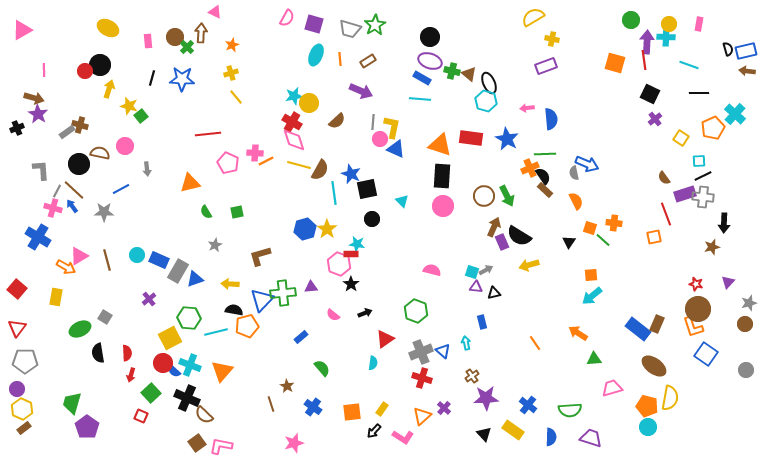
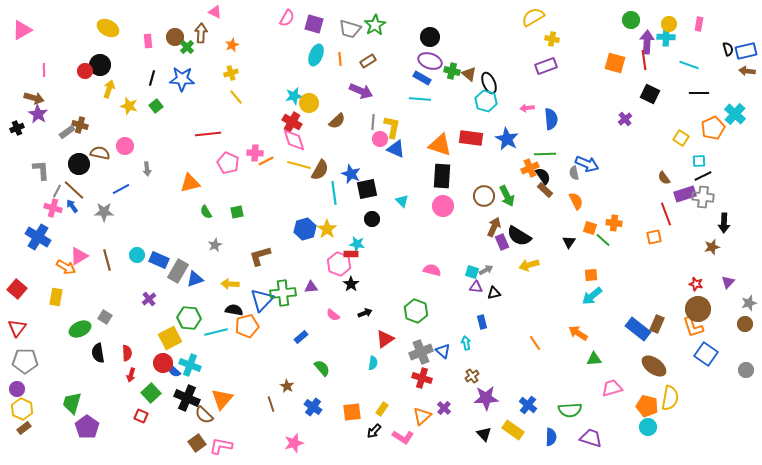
green square at (141, 116): moved 15 px right, 10 px up
purple cross at (655, 119): moved 30 px left
orange triangle at (222, 371): moved 28 px down
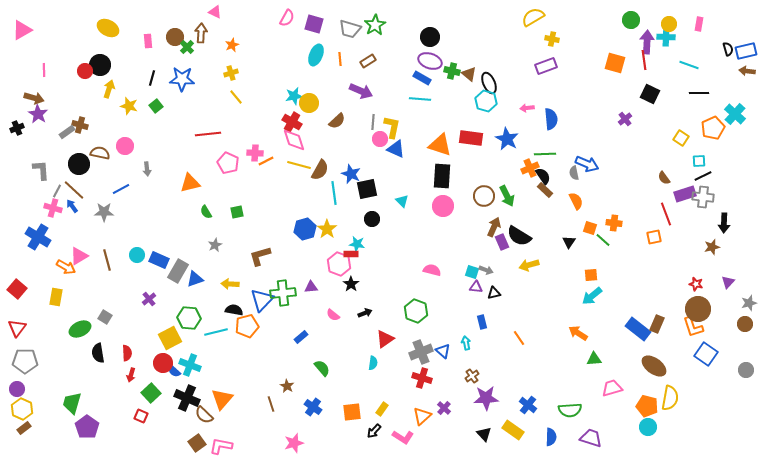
gray arrow at (486, 270): rotated 48 degrees clockwise
orange line at (535, 343): moved 16 px left, 5 px up
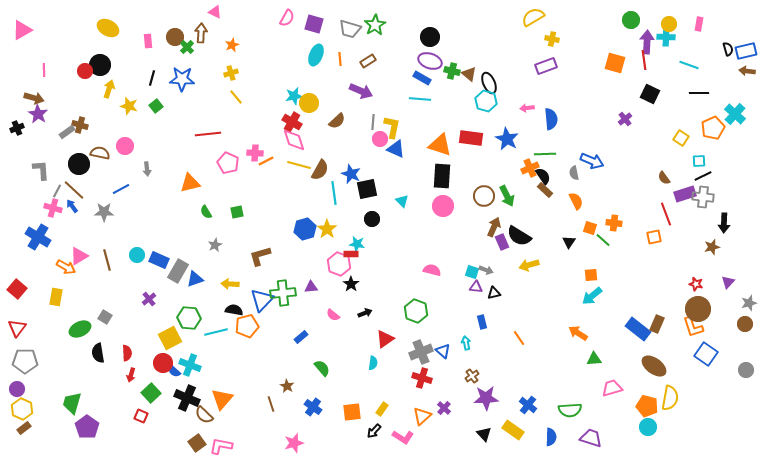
blue arrow at (587, 164): moved 5 px right, 3 px up
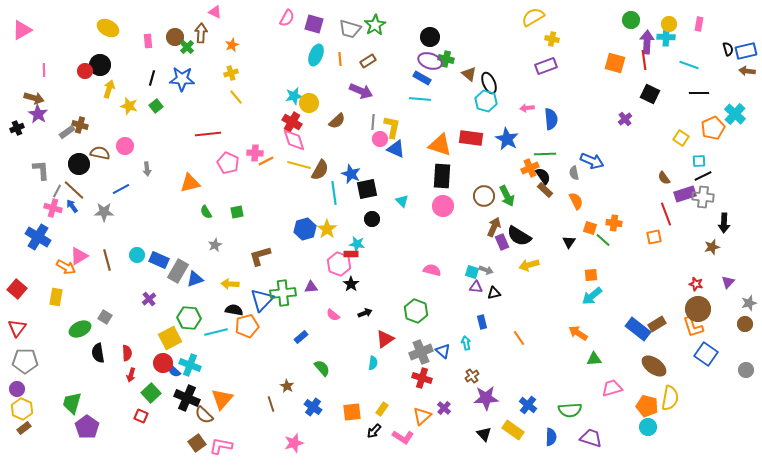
green cross at (452, 71): moved 6 px left, 12 px up
brown rectangle at (657, 324): rotated 36 degrees clockwise
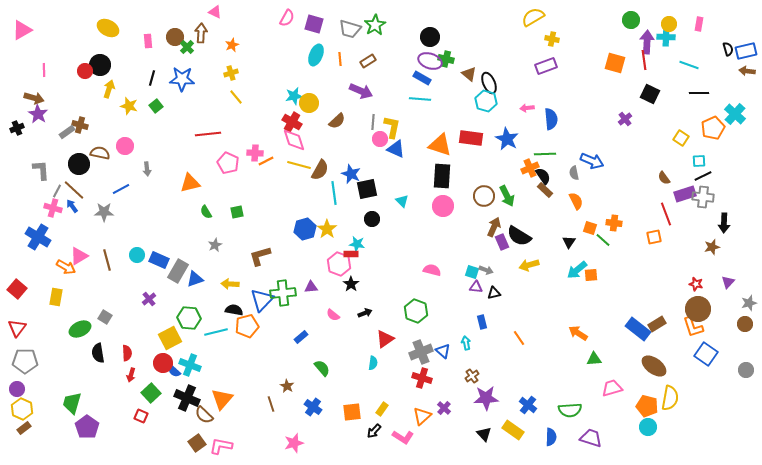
cyan arrow at (592, 296): moved 15 px left, 26 px up
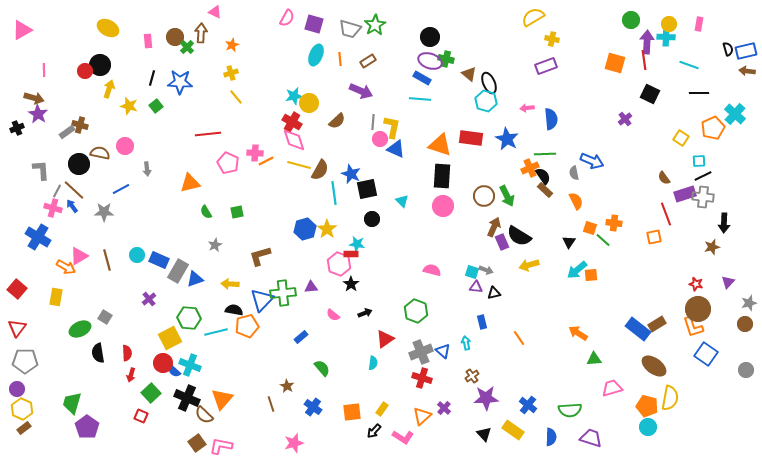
blue star at (182, 79): moved 2 px left, 3 px down
